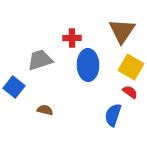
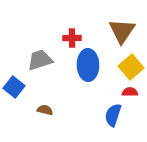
yellow square: rotated 20 degrees clockwise
red semicircle: rotated 35 degrees counterclockwise
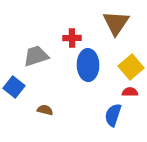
brown triangle: moved 6 px left, 8 px up
gray trapezoid: moved 4 px left, 4 px up
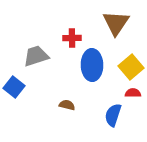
blue ellipse: moved 4 px right
red semicircle: moved 3 px right, 1 px down
brown semicircle: moved 22 px right, 5 px up
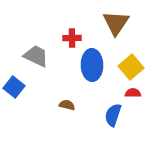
gray trapezoid: rotated 44 degrees clockwise
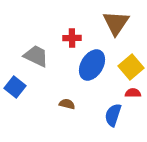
blue ellipse: rotated 32 degrees clockwise
blue square: moved 1 px right
brown semicircle: moved 1 px up
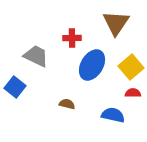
blue semicircle: rotated 85 degrees clockwise
